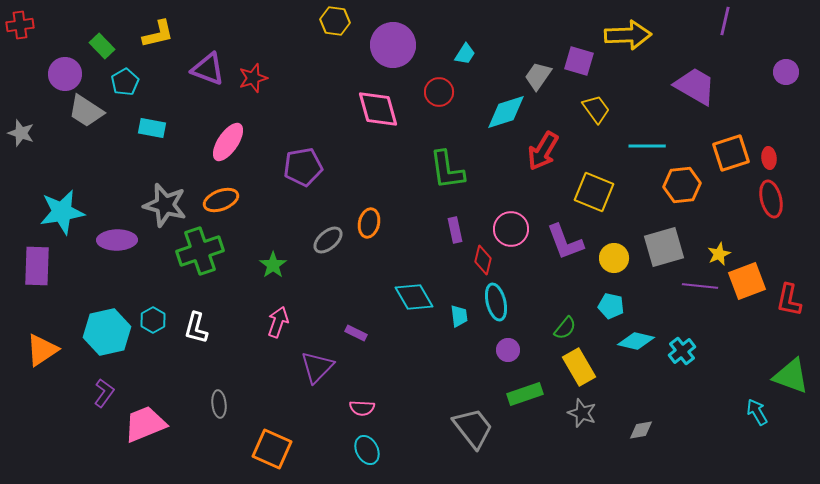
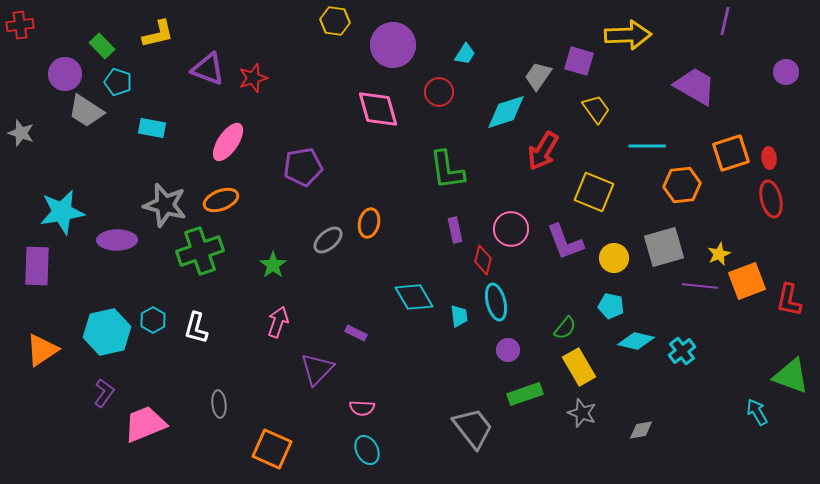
cyan pentagon at (125, 82): moved 7 px left; rotated 24 degrees counterclockwise
purple triangle at (317, 367): moved 2 px down
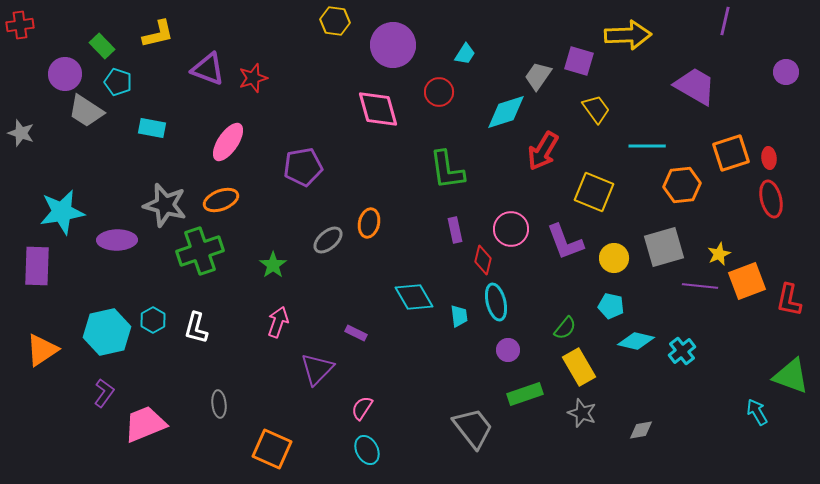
pink semicircle at (362, 408): rotated 120 degrees clockwise
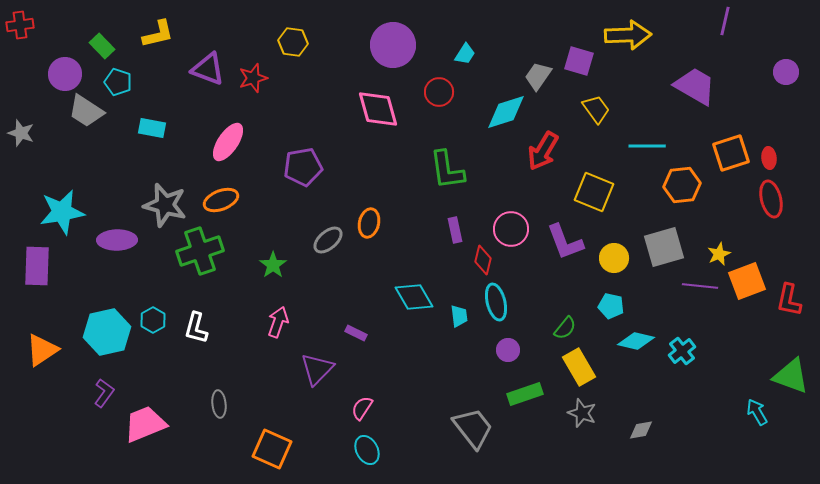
yellow hexagon at (335, 21): moved 42 px left, 21 px down
